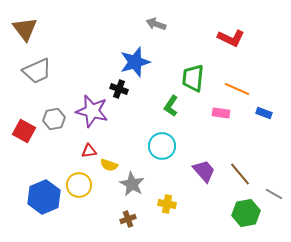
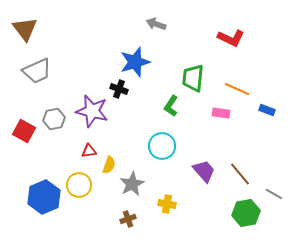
blue rectangle: moved 3 px right, 3 px up
yellow semicircle: rotated 90 degrees counterclockwise
gray star: rotated 15 degrees clockwise
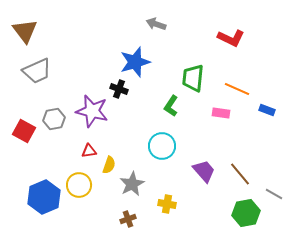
brown triangle: moved 2 px down
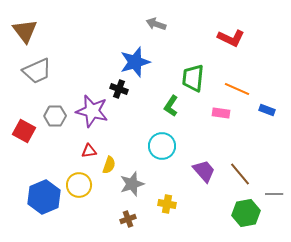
gray hexagon: moved 1 px right, 3 px up; rotated 10 degrees clockwise
gray star: rotated 10 degrees clockwise
gray line: rotated 30 degrees counterclockwise
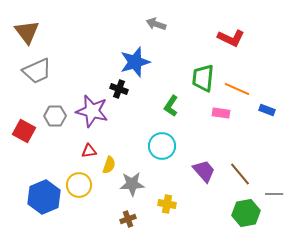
brown triangle: moved 2 px right, 1 px down
green trapezoid: moved 10 px right
gray star: rotated 15 degrees clockwise
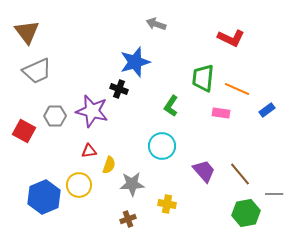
blue rectangle: rotated 56 degrees counterclockwise
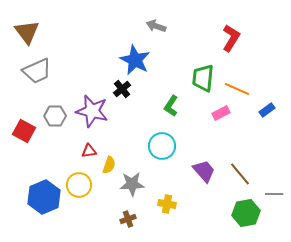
gray arrow: moved 2 px down
red L-shape: rotated 84 degrees counterclockwise
blue star: moved 2 px up; rotated 28 degrees counterclockwise
black cross: moved 3 px right; rotated 30 degrees clockwise
pink rectangle: rotated 36 degrees counterclockwise
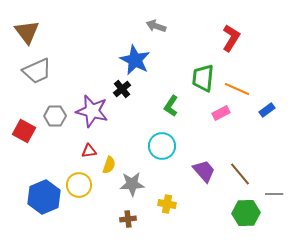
green hexagon: rotated 8 degrees clockwise
brown cross: rotated 14 degrees clockwise
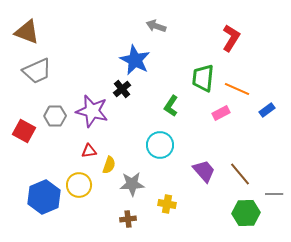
brown triangle: rotated 32 degrees counterclockwise
cyan circle: moved 2 px left, 1 px up
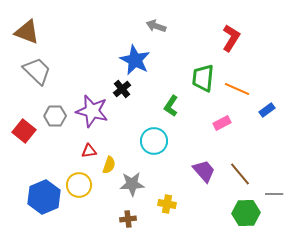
gray trapezoid: rotated 112 degrees counterclockwise
pink rectangle: moved 1 px right, 10 px down
red square: rotated 10 degrees clockwise
cyan circle: moved 6 px left, 4 px up
